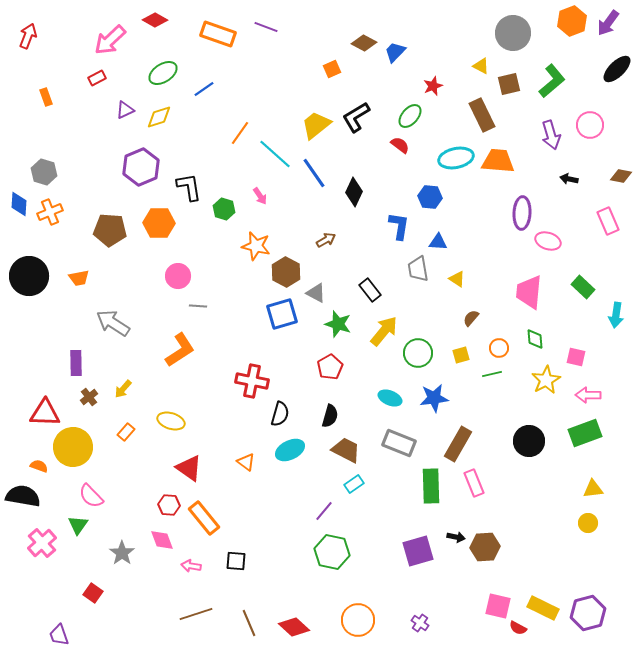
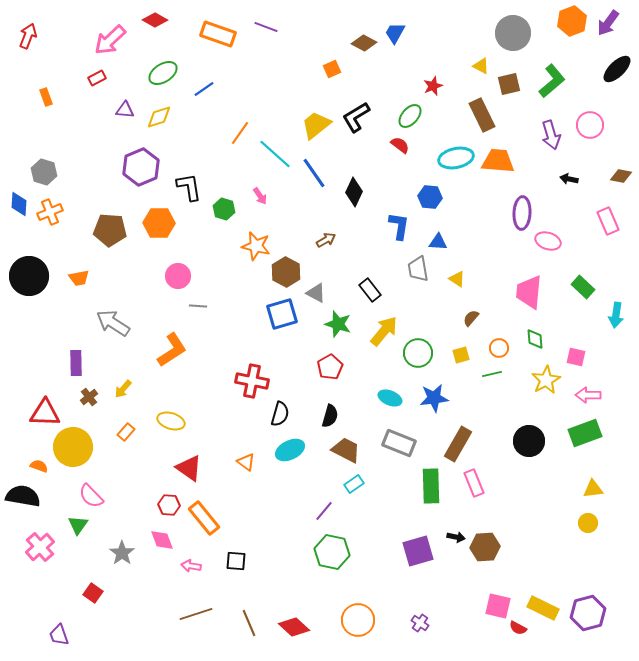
blue trapezoid at (395, 52): moved 19 px up; rotated 15 degrees counterclockwise
purple triangle at (125, 110): rotated 30 degrees clockwise
orange L-shape at (180, 350): moved 8 px left
pink cross at (42, 543): moved 2 px left, 4 px down
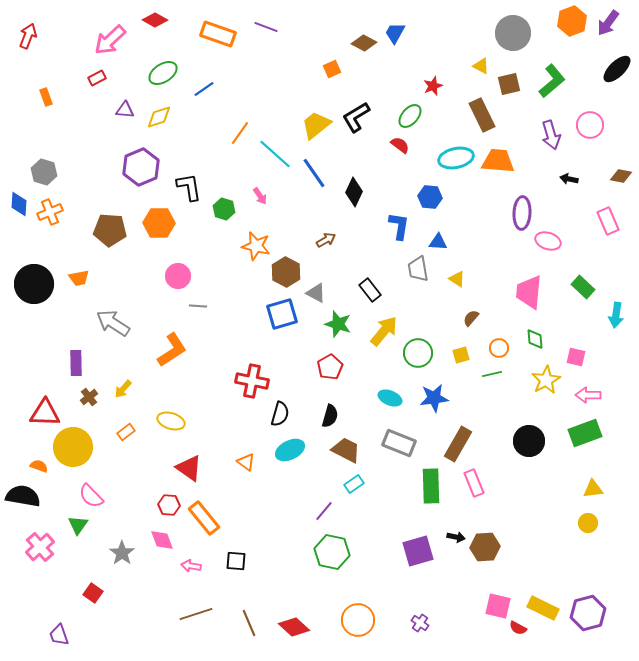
black circle at (29, 276): moved 5 px right, 8 px down
orange rectangle at (126, 432): rotated 12 degrees clockwise
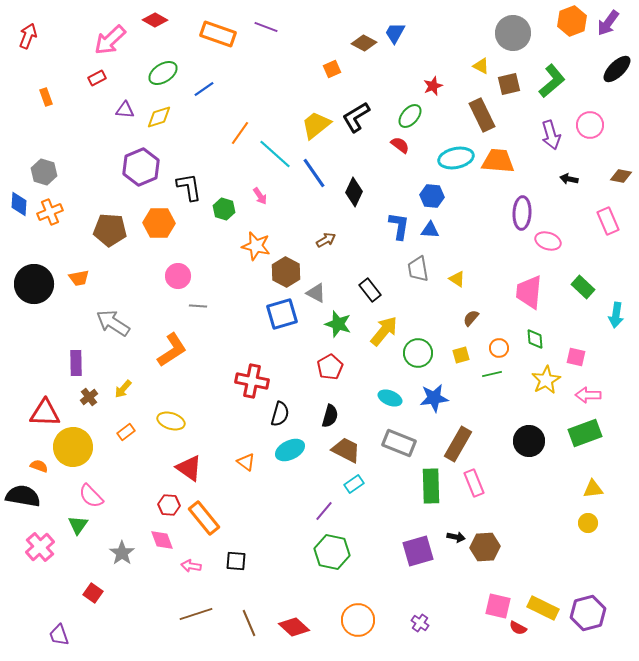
blue hexagon at (430, 197): moved 2 px right, 1 px up
blue triangle at (438, 242): moved 8 px left, 12 px up
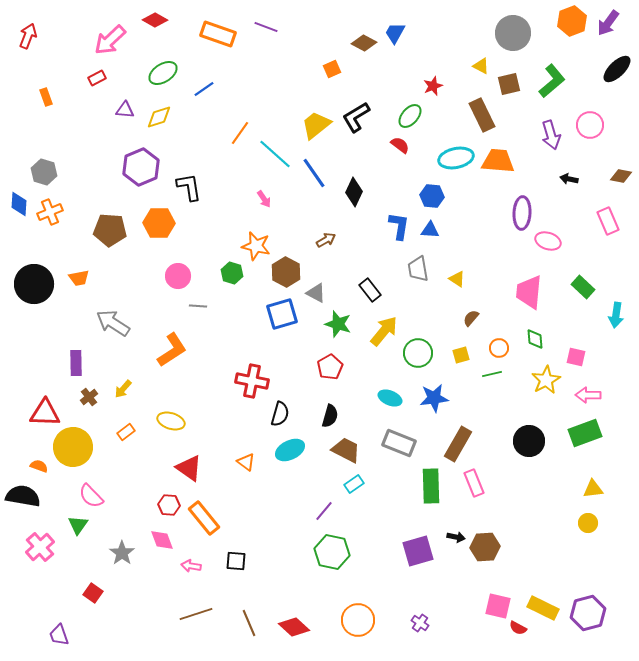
pink arrow at (260, 196): moved 4 px right, 3 px down
green hexagon at (224, 209): moved 8 px right, 64 px down
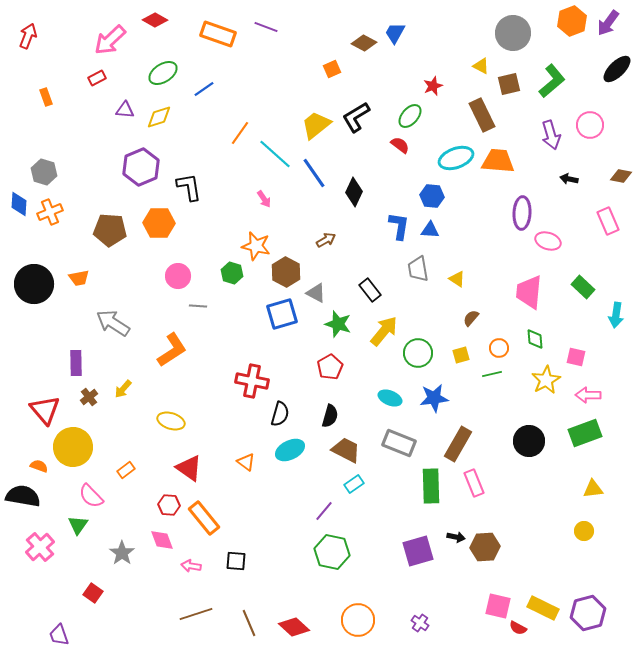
cyan ellipse at (456, 158): rotated 8 degrees counterclockwise
red triangle at (45, 413): moved 3 px up; rotated 48 degrees clockwise
orange rectangle at (126, 432): moved 38 px down
yellow circle at (588, 523): moved 4 px left, 8 px down
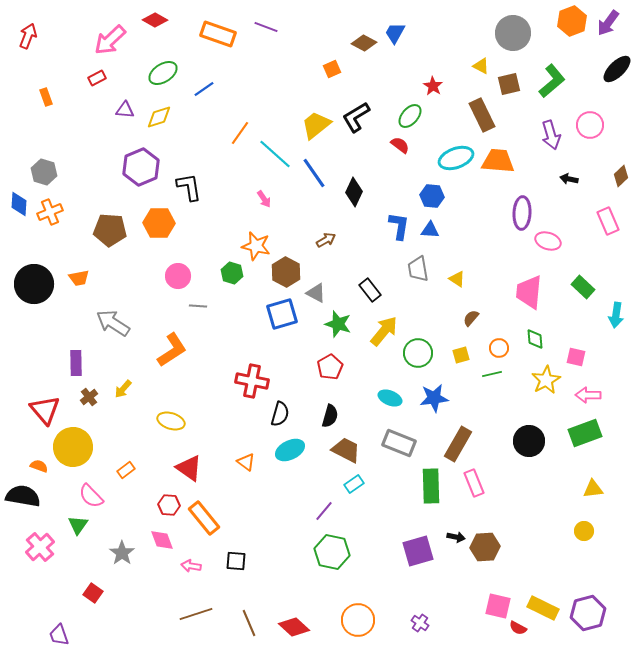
red star at (433, 86): rotated 18 degrees counterclockwise
brown diamond at (621, 176): rotated 55 degrees counterclockwise
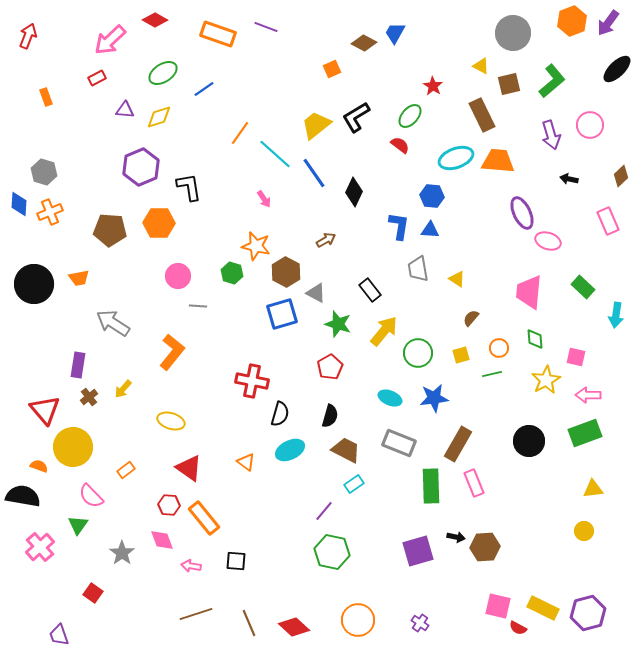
purple ellipse at (522, 213): rotated 28 degrees counterclockwise
orange L-shape at (172, 350): moved 2 px down; rotated 18 degrees counterclockwise
purple rectangle at (76, 363): moved 2 px right, 2 px down; rotated 10 degrees clockwise
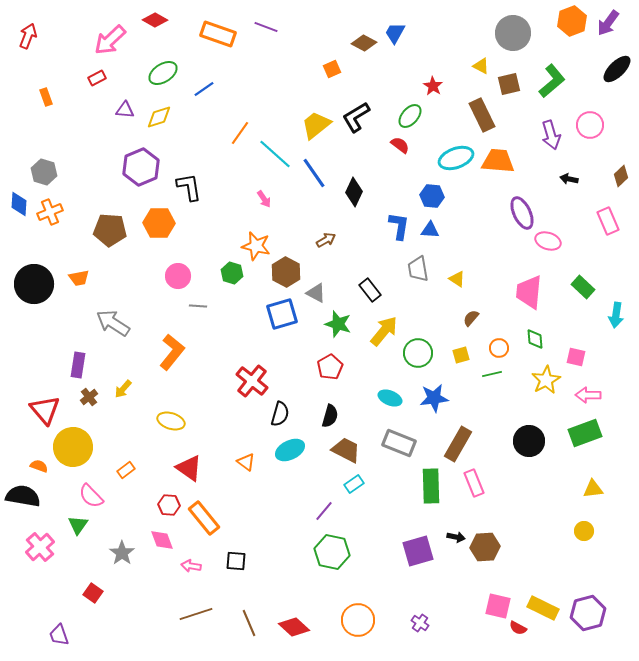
red cross at (252, 381): rotated 28 degrees clockwise
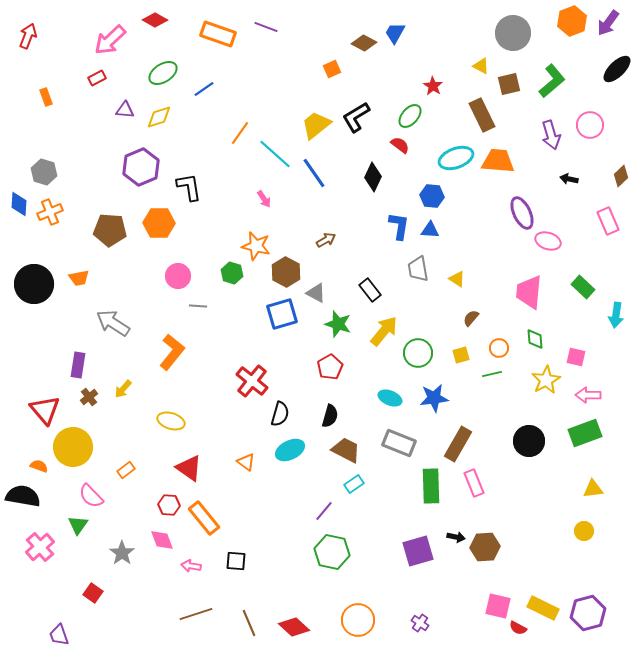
black diamond at (354, 192): moved 19 px right, 15 px up
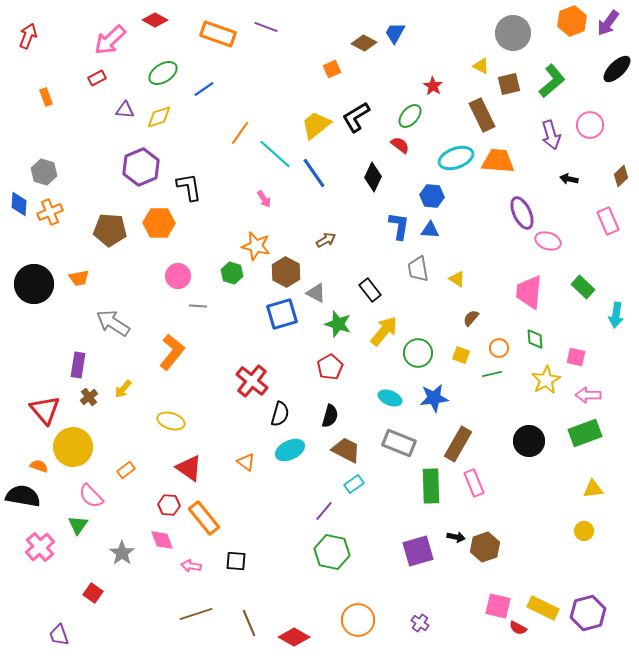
yellow square at (461, 355): rotated 36 degrees clockwise
brown hexagon at (485, 547): rotated 16 degrees counterclockwise
red diamond at (294, 627): moved 10 px down; rotated 12 degrees counterclockwise
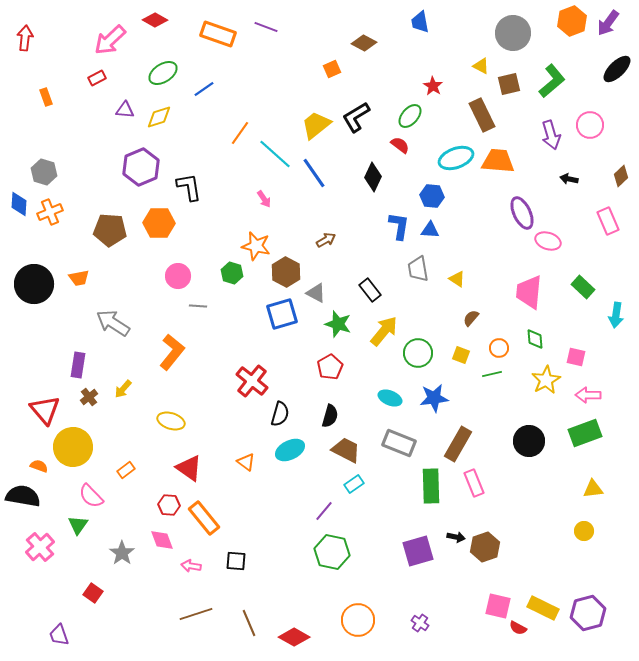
blue trapezoid at (395, 33): moved 25 px right, 11 px up; rotated 40 degrees counterclockwise
red arrow at (28, 36): moved 3 px left, 2 px down; rotated 15 degrees counterclockwise
